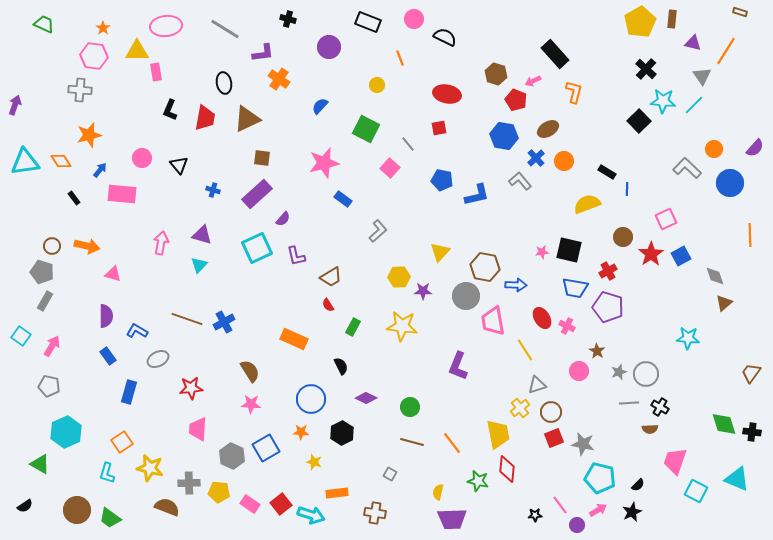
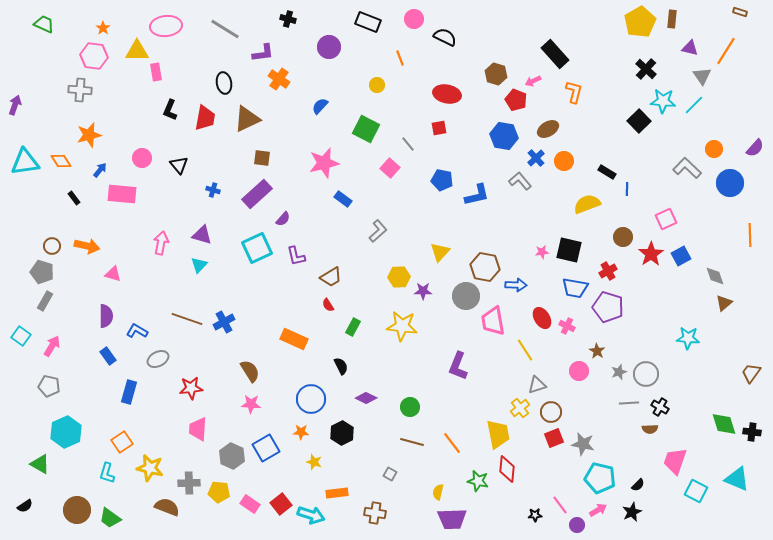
purple triangle at (693, 43): moved 3 px left, 5 px down
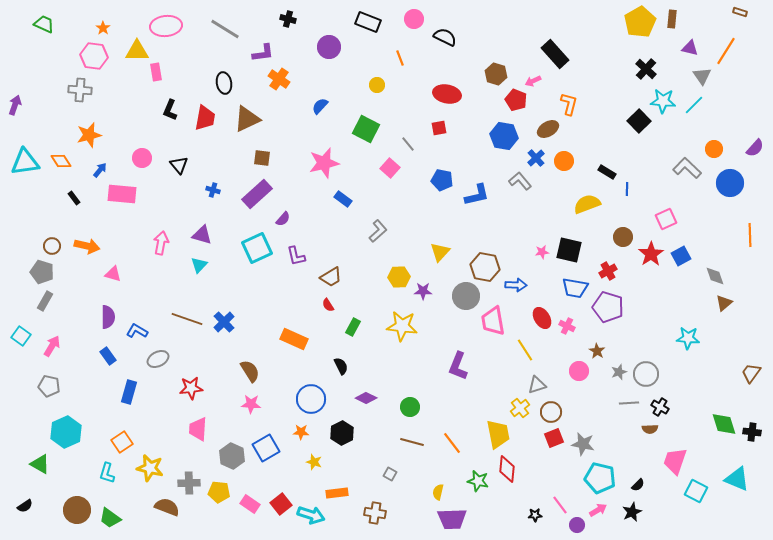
orange L-shape at (574, 92): moved 5 px left, 12 px down
purple semicircle at (106, 316): moved 2 px right, 1 px down
blue cross at (224, 322): rotated 15 degrees counterclockwise
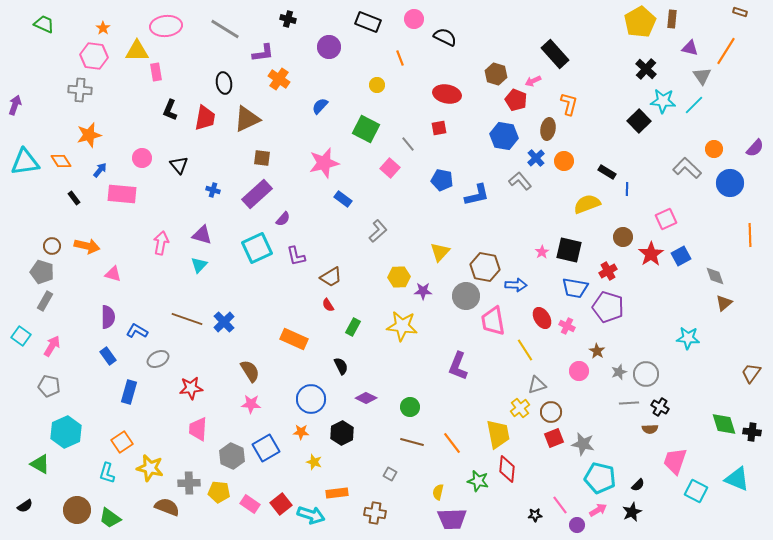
brown ellipse at (548, 129): rotated 50 degrees counterclockwise
pink star at (542, 252): rotated 24 degrees counterclockwise
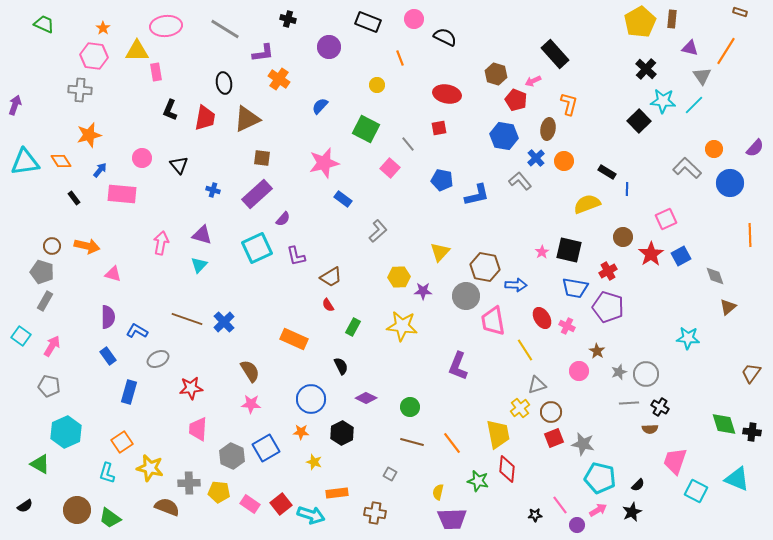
brown triangle at (724, 303): moved 4 px right, 4 px down
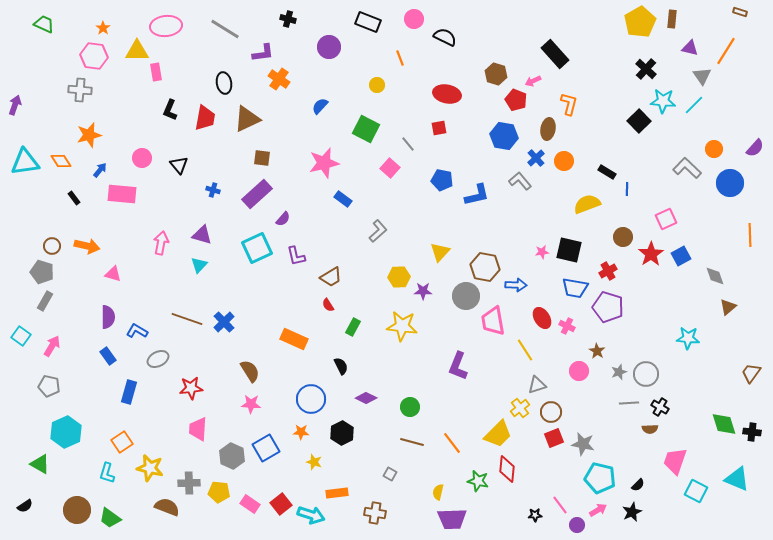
pink star at (542, 252): rotated 24 degrees clockwise
yellow trapezoid at (498, 434): rotated 56 degrees clockwise
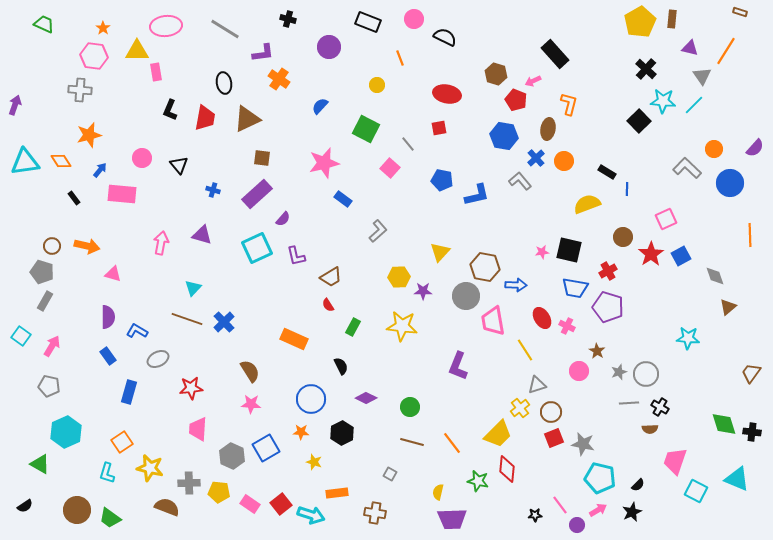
cyan triangle at (199, 265): moved 6 px left, 23 px down
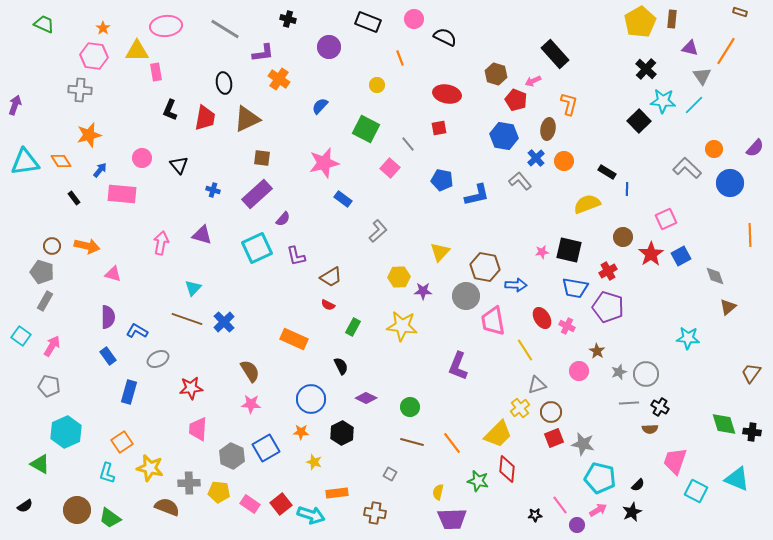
red semicircle at (328, 305): rotated 32 degrees counterclockwise
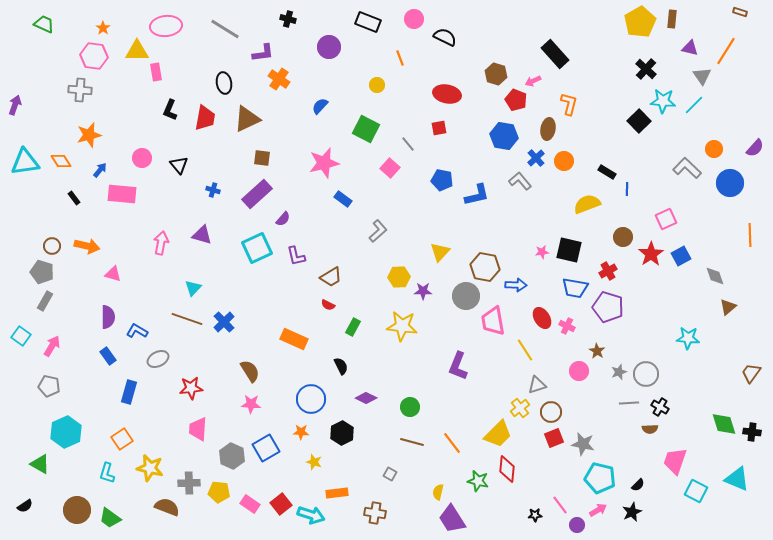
orange square at (122, 442): moved 3 px up
purple trapezoid at (452, 519): rotated 60 degrees clockwise
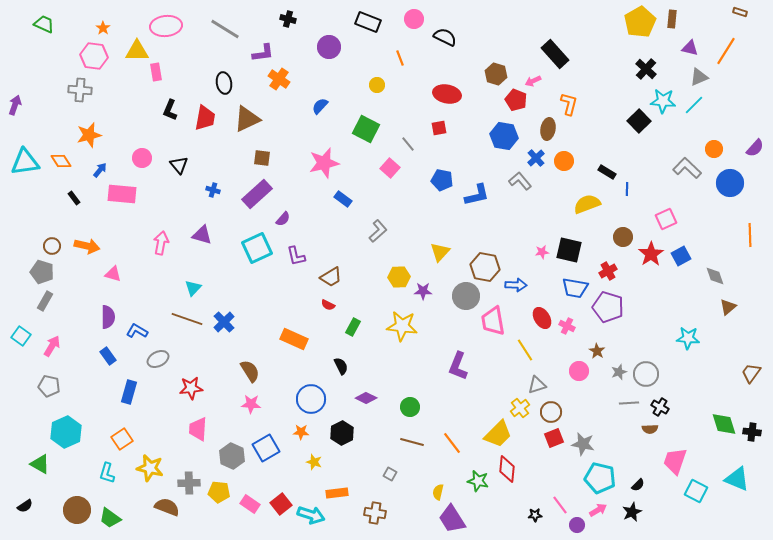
gray triangle at (702, 76): moved 3 px left, 1 px down; rotated 42 degrees clockwise
